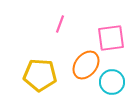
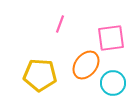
cyan circle: moved 1 px right, 1 px down
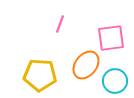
cyan circle: moved 2 px right, 2 px up
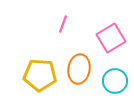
pink line: moved 3 px right
pink square: rotated 24 degrees counterclockwise
orange ellipse: moved 7 px left, 4 px down; rotated 28 degrees counterclockwise
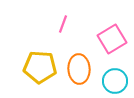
pink square: moved 1 px right, 1 px down
orange ellipse: rotated 12 degrees counterclockwise
yellow pentagon: moved 8 px up
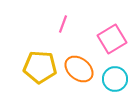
orange ellipse: rotated 48 degrees counterclockwise
cyan circle: moved 2 px up
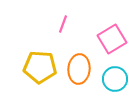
orange ellipse: rotated 56 degrees clockwise
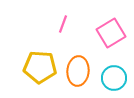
pink square: moved 1 px left, 6 px up
orange ellipse: moved 1 px left, 2 px down
cyan circle: moved 1 px left, 1 px up
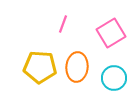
orange ellipse: moved 1 px left, 4 px up
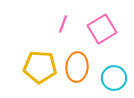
pink square: moved 9 px left, 4 px up
